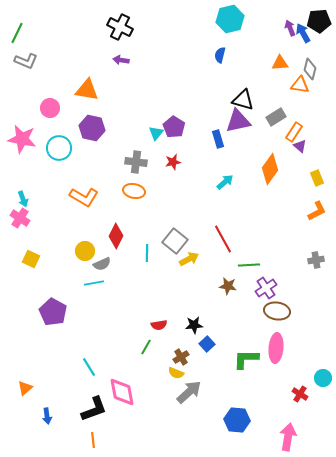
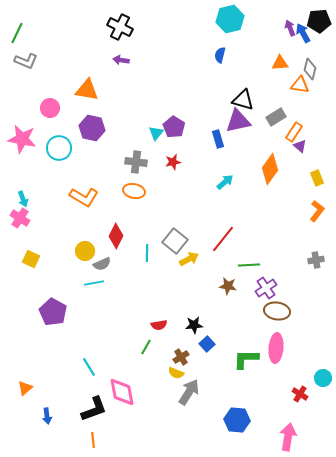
orange L-shape at (317, 211): rotated 25 degrees counterclockwise
red line at (223, 239): rotated 68 degrees clockwise
gray arrow at (189, 392): rotated 16 degrees counterclockwise
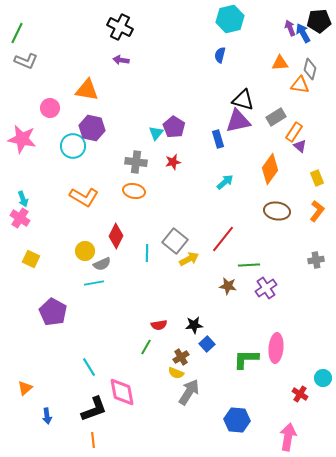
cyan circle at (59, 148): moved 14 px right, 2 px up
brown ellipse at (277, 311): moved 100 px up
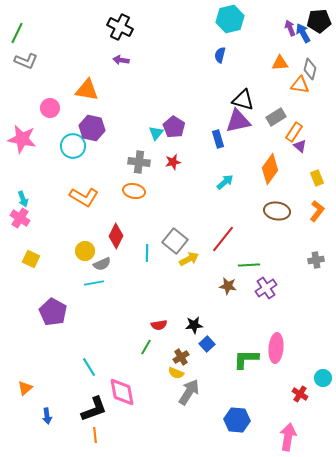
gray cross at (136, 162): moved 3 px right
orange line at (93, 440): moved 2 px right, 5 px up
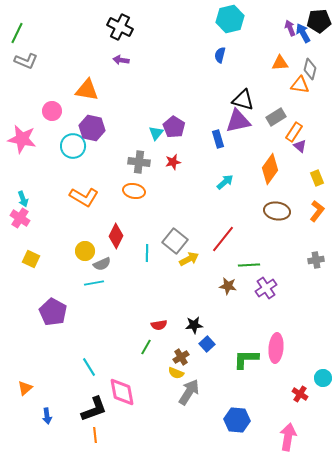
pink circle at (50, 108): moved 2 px right, 3 px down
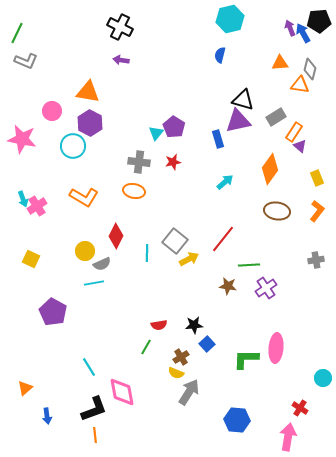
orange triangle at (87, 90): moved 1 px right, 2 px down
purple hexagon at (92, 128): moved 2 px left, 5 px up; rotated 15 degrees clockwise
pink cross at (20, 218): moved 17 px right, 12 px up; rotated 24 degrees clockwise
red cross at (300, 394): moved 14 px down
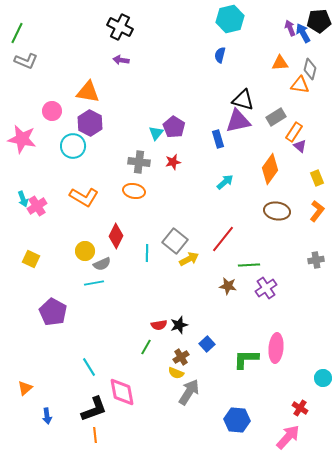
black star at (194, 325): moved 15 px left; rotated 12 degrees counterclockwise
pink arrow at (288, 437): rotated 32 degrees clockwise
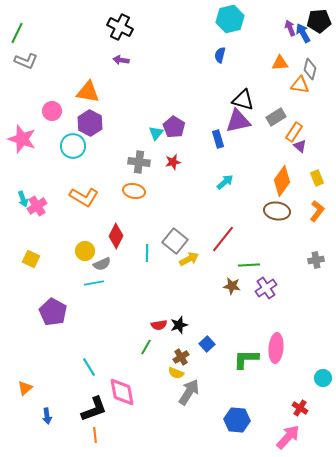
pink star at (22, 139): rotated 8 degrees clockwise
orange diamond at (270, 169): moved 12 px right, 12 px down
brown star at (228, 286): moved 4 px right
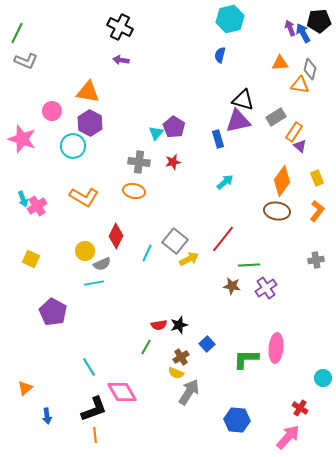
cyan line at (147, 253): rotated 24 degrees clockwise
pink diamond at (122, 392): rotated 20 degrees counterclockwise
